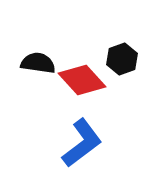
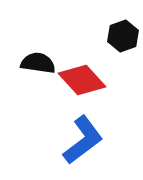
black hexagon: moved 1 px right, 23 px up
blue L-shape: moved 1 px right, 3 px up
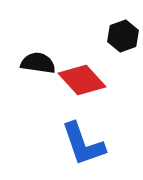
blue L-shape: moved 4 px down; rotated 108 degrees clockwise
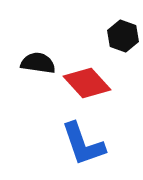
black hexagon: rotated 20 degrees counterclockwise
red diamond: moved 5 px right, 3 px down
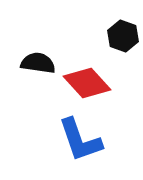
blue L-shape: moved 3 px left, 4 px up
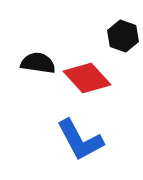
red diamond: moved 5 px up
blue L-shape: rotated 9 degrees counterclockwise
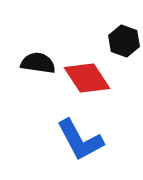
black hexagon: moved 1 px right, 5 px down
red diamond: rotated 9 degrees clockwise
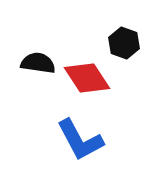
black hexagon: moved 2 px down
